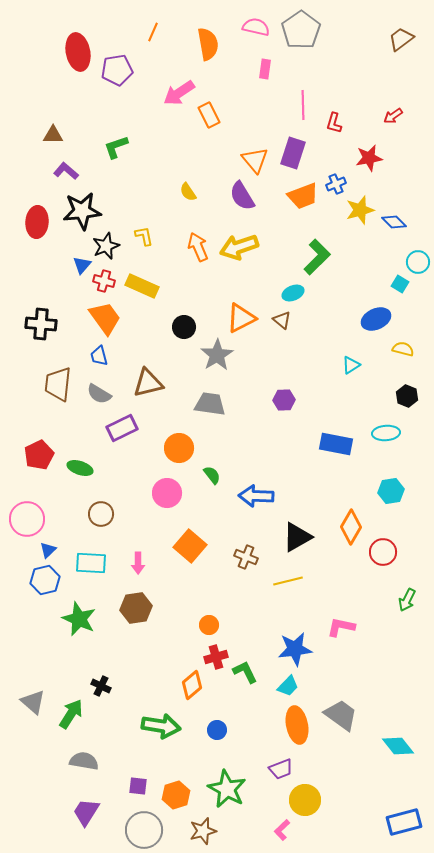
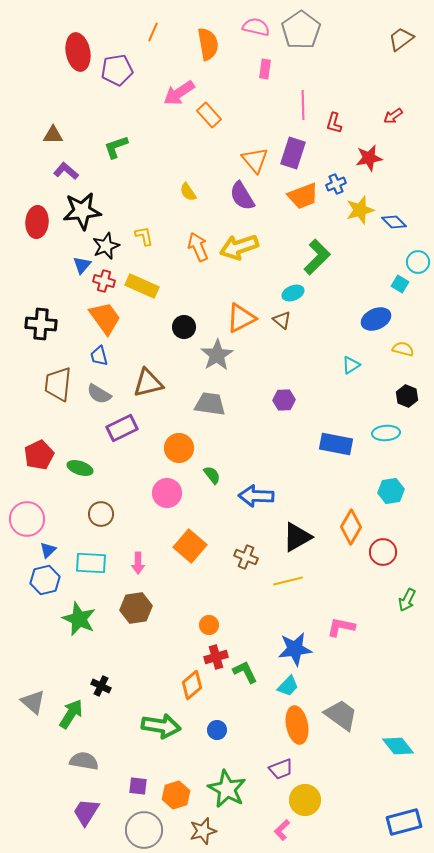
orange rectangle at (209, 115): rotated 15 degrees counterclockwise
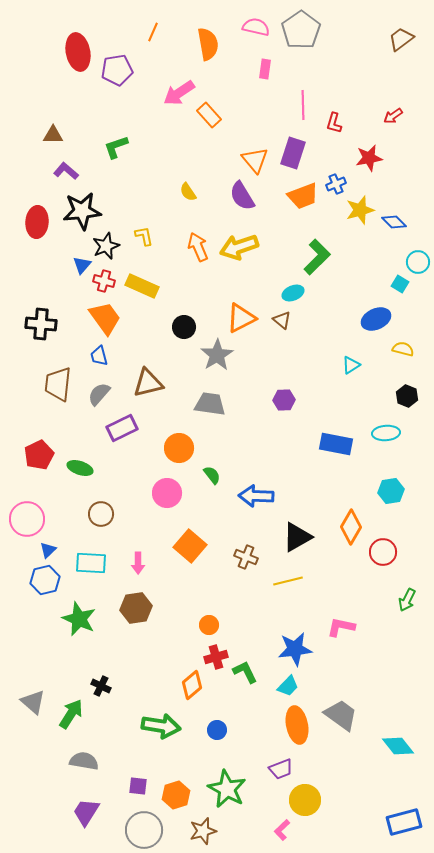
gray semicircle at (99, 394): rotated 100 degrees clockwise
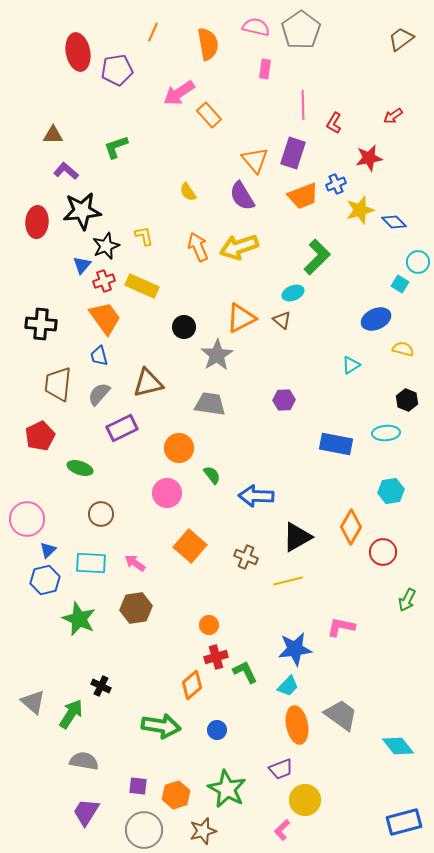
red L-shape at (334, 123): rotated 15 degrees clockwise
red cross at (104, 281): rotated 35 degrees counterclockwise
black hexagon at (407, 396): moved 4 px down
red pentagon at (39, 455): moved 1 px right, 19 px up
pink arrow at (138, 563): moved 3 px left; rotated 125 degrees clockwise
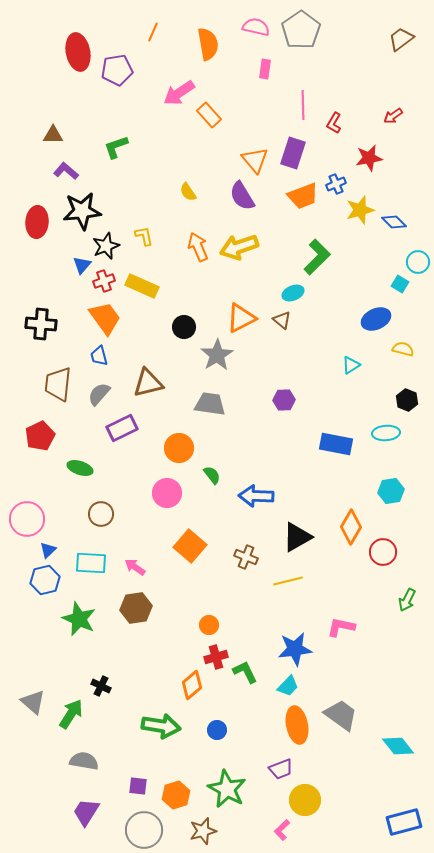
pink arrow at (135, 563): moved 4 px down
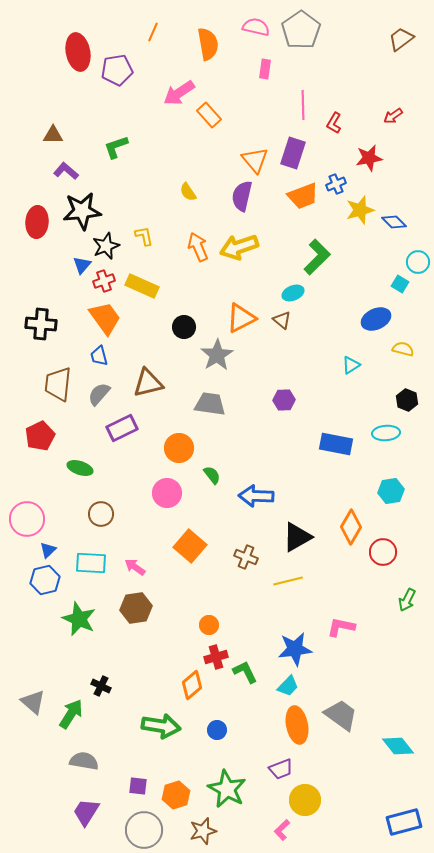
purple semicircle at (242, 196): rotated 44 degrees clockwise
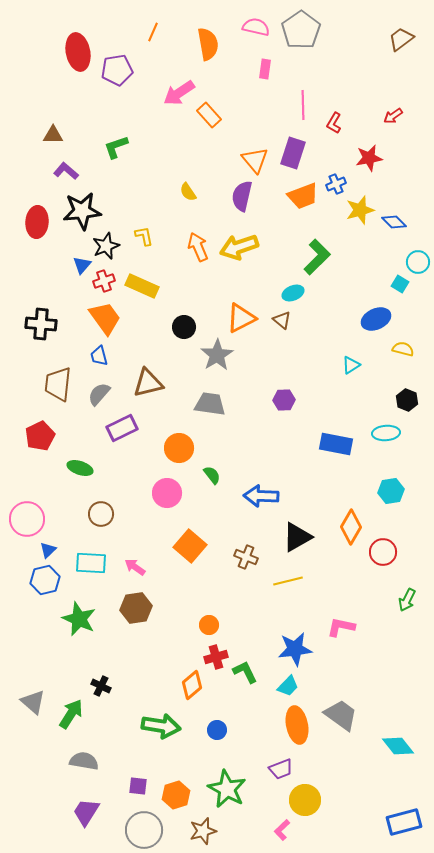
blue arrow at (256, 496): moved 5 px right
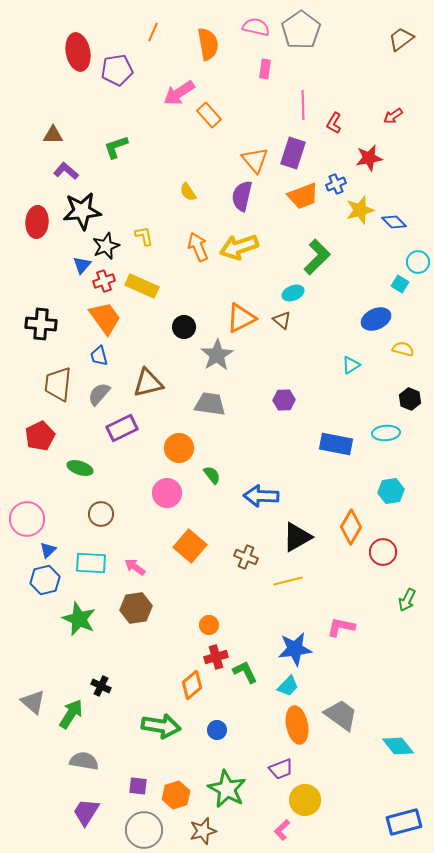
black hexagon at (407, 400): moved 3 px right, 1 px up
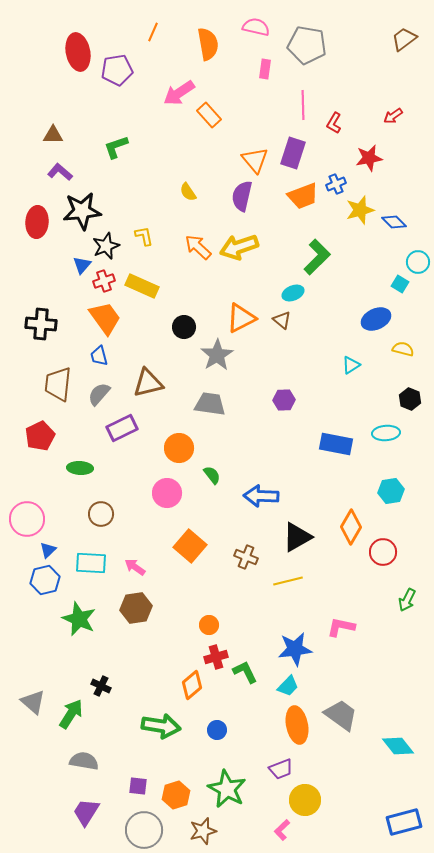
gray pentagon at (301, 30): moved 6 px right, 15 px down; rotated 27 degrees counterclockwise
brown trapezoid at (401, 39): moved 3 px right
purple L-shape at (66, 171): moved 6 px left, 1 px down
orange arrow at (198, 247): rotated 24 degrees counterclockwise
green ellipse at (80, 468): rotated 15 degrees counterclockwise
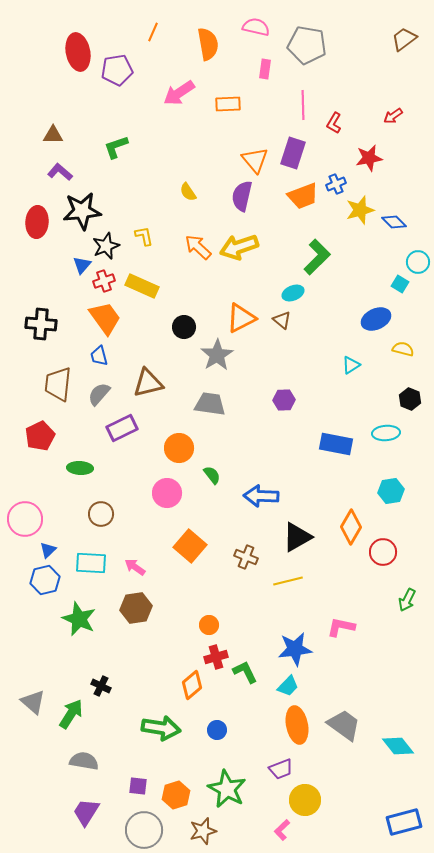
orange rectangle at (209, 115): moved 19 px right, 11 px up; rotated 50 degrees counterclockwise
pink circle at (27, 519): moved 2 px left
gray trapezoid at (341, 715): moved 3 px right, 10 px down
green arrow at (161, 726): moved 2 px down
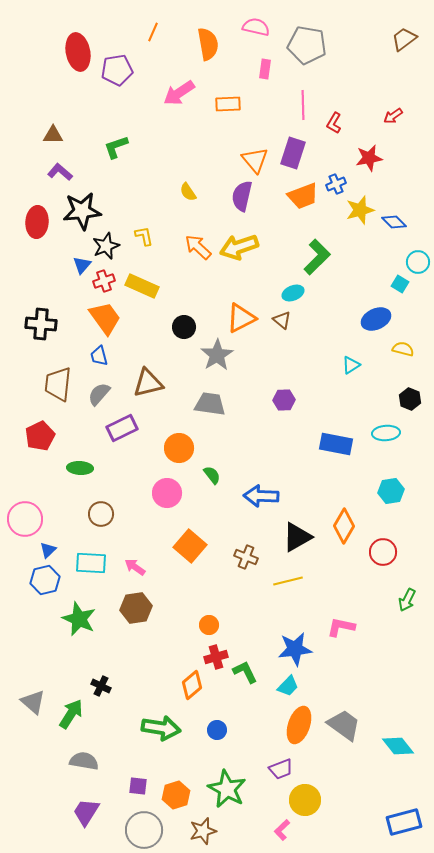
orange diamond at (351, 527): moved 7 px left, 1 px up
orange ellipse at (297, 725): moved 2 px right; rotated 30 degrees clockwise
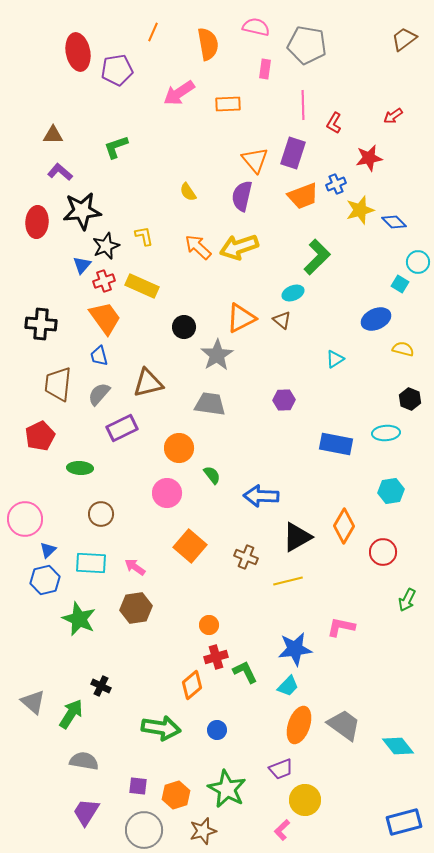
cyan triangle at (351, 365): moved 16 px left, 6 px up
